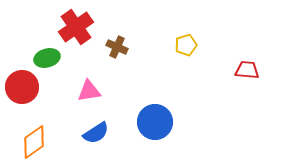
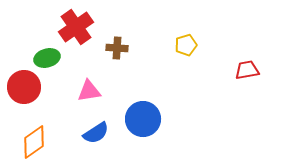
brown cross: moved 1 px down; rotated 20 degrees counterclockwise
red trapezoid: rotated 15 degrees counterclockwise
red circle: moved 2 px right
blue circle: moved 12 px left, 3 px up
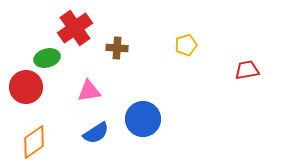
red cross: moved 1 px left, 1 px down
red circle: moved 2 px right
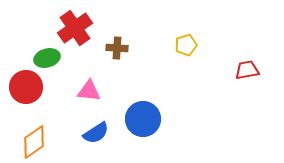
pink triangle: rotated 15 degrees clockwise
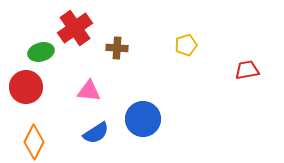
green ellipse: moved 6 px left, 6 px up
orange diamond: rotated 28 degrees counterclockwise
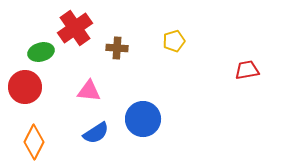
yellow pentagon: moved 12 px left, 4 px up
red circle: moved 1 px left
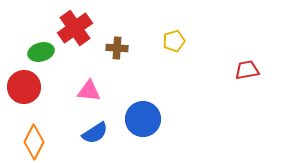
red circle: moved 1 px left
blue semicircle: moved 1 px left
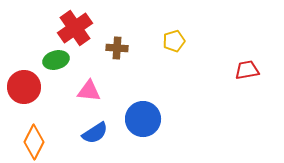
green ellipse: moved 15 px right, 8 px down
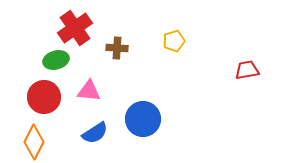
red circle: moved 20 px right, 10 px down
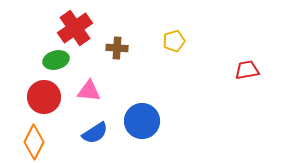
blue circle: moved 1 px left, 2 px down
